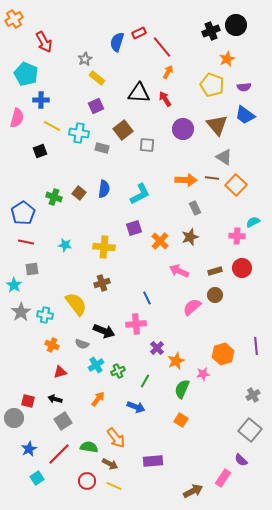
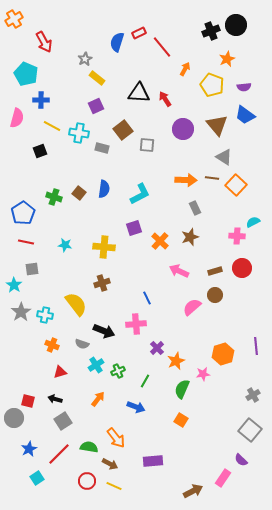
orange arrow at (168, 72): moved 17 px right, 3 px up
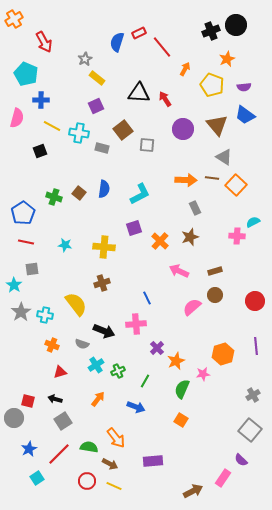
red circle at (242, 268): moved 13 px right, 33 px down
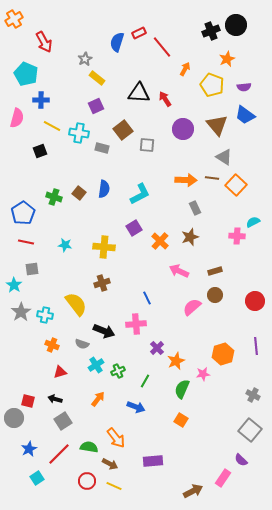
purple square at (134, 228): rotated 14 degrees counterclockwise
gray cross at (253, 395): rotated 32 degrees counterclockwise
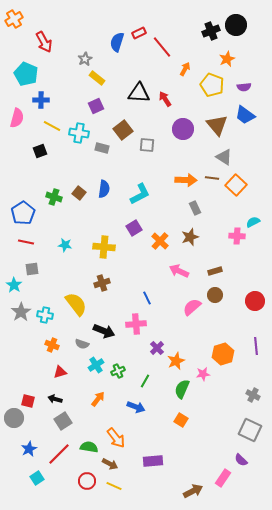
gray square at (250, 430): rotated 15 degrees counterclockwise
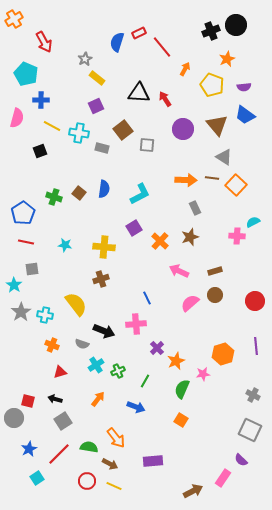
brown cross at (102, 283): moved 1 px left, 4 px up
pink semicircle at (192, 307): moved 2 px left, 4 px up
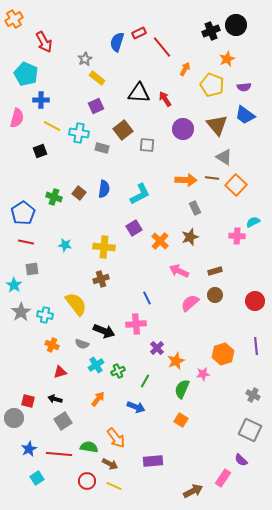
red line at (59, 454): rotated 50 degrees clockwise
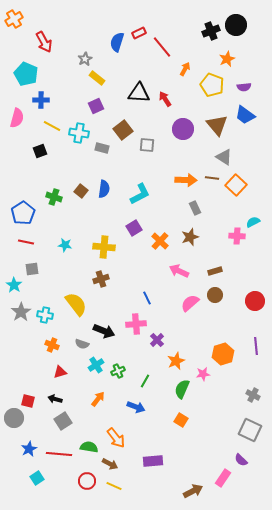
brown square at (79, 193): moved 2 px right, 2 px up
purple cross at (157, 348): moved 8 px up
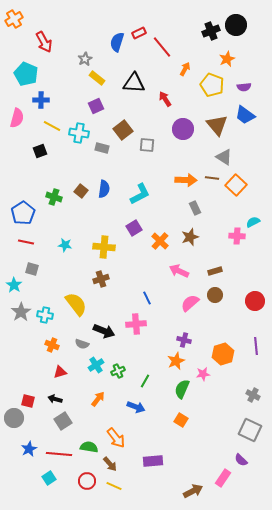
black triangle at (139, 93): moved 5 px left, 10 px up
gray square at (32, 269): rotated 24 degrees clockwise
purple cross at (157, 340): moved 27 px right; rotated 32 degrees counterclockwise
brown arrow at (110, 464): rotated 21 degrees clockwise
cyan square at (37, 478): moved 12 px right
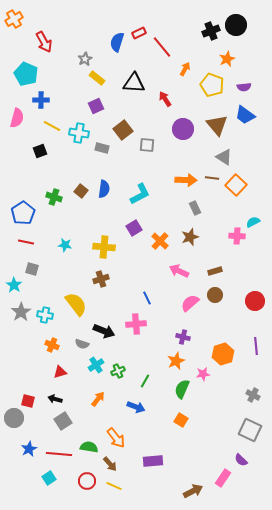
purple cross at (184, 340): moved 1 px left, 3 px up
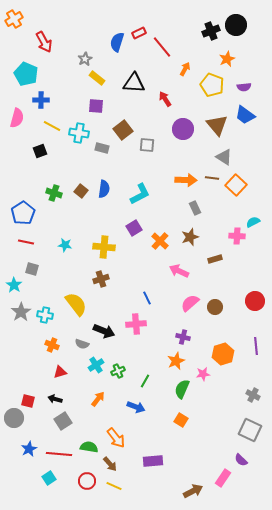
purple square at (96, 106): rotated 28 degrees clockwise
green cross at (54, 197): moved 4 px up
brown rectangle at (215, 271): moved 12 px up
brown circle at (215, 295): moved 12 px down
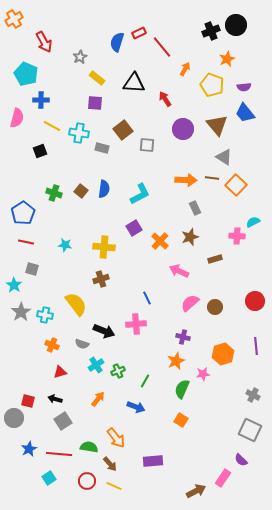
gray star at (85, 59): moved 5 px left, 2 px up
purple square at (96, 106): moved 1 px left, 3 px up
blue trapezoid at (245, 115): moved 2 px up; rotated 15 degrees clockwise
brown arrow at (193, 491): moved 3 px right
